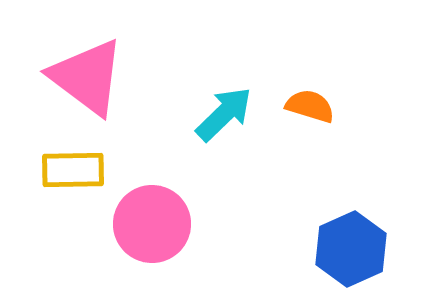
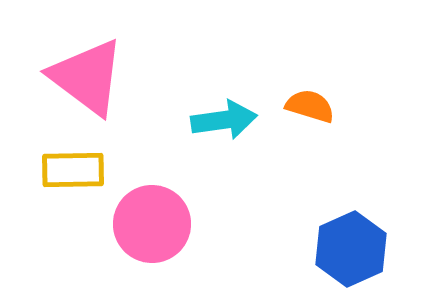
cyan arrow: moved 6 px down; rotated 36 degrees clockwise
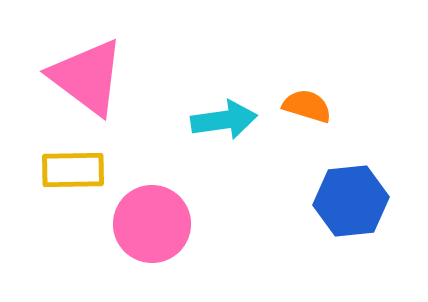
orange semicircle: moved 3 px left
blue hexagon: moved 48 px up; rotated 18 degrees clockwise
